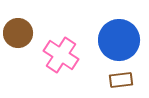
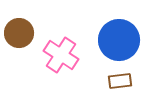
brown circle: moved 1 px right
brown rectangle: moved 1 px left, 1 px down
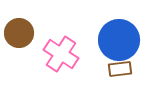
pink cross: moved 1 px up
brown rectangle: moved 12 px up
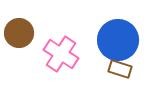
blue circle: moved 1 px left
brown rectangle: rotated 25 degrees clockwise
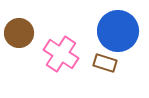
blue circle: moved 9 px up
brown rectangle: moved 15 px left, 6 px up
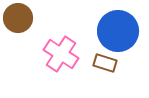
brown circle: moved 1 px left, 15 px up
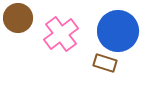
pink cross: moved 20 px up; rotated 20 degrees clockwise
